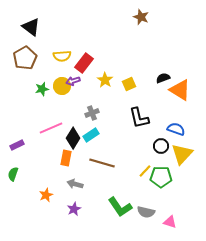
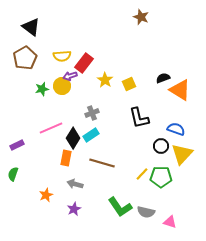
purple arrow: moved 3 px left, 5 px up
yellow line: moved 3 px left, 3 px down
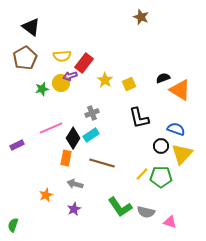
yellow circle: moved 1 px left, 3 px up
green semicircle: moved 51 px down
